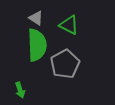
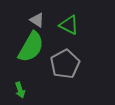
gray triangle: moved 1 px right, 2 px down
green semicircle: moved 6 px left, 2 px down; rotated 32 degrees clockwise
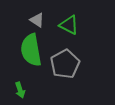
green semicircle: moved 3 px down; rotated 140 degrees clockwise
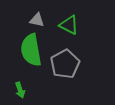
gray triangle: rotated 21 degrees counterclockwise
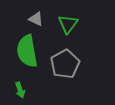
gray triangle: moved 1 px left, 1 px up; rotated 14 degrees clockwise
green triangle: moved 1 px left, 1 px up; rotated 40 degrees clockwise
green semicircle: moved 4 px left, 1 px down
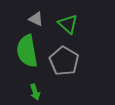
green triangle: rotated 25 degrees counterclockwise
gray pentagon: moved 1 px left, 3 px up; rotated 12 degrees counterclockwise
green arrow: moved 15 px right, 2 px down
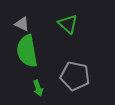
gray triangle: moved 14 px left, 5 px down
gray pentagon: moved 11 px right, 15 px down; rotated 20 degrees counterclockwise
green arrow: moved 3 px right, 4 px up
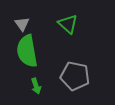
gray triangle: rotated 28 degrees clockwise
green arrow: moved 2 px left, 2 px up
